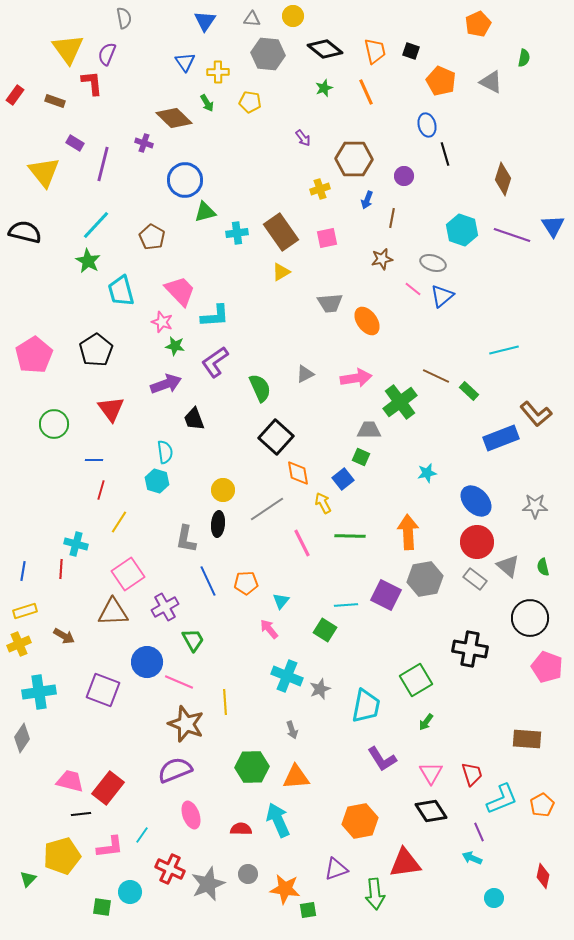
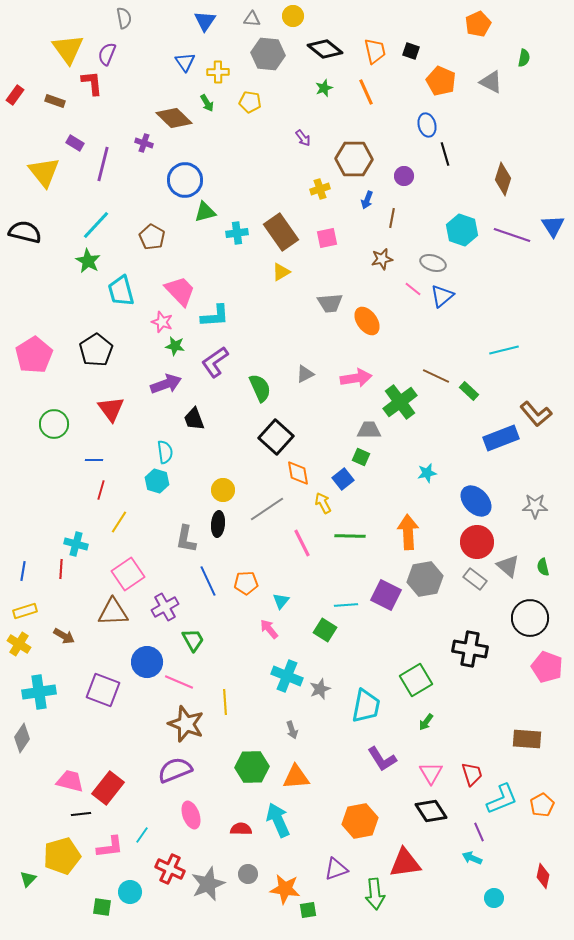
yellow cross at (19, 644): rotated 35 degrees counterclockwise
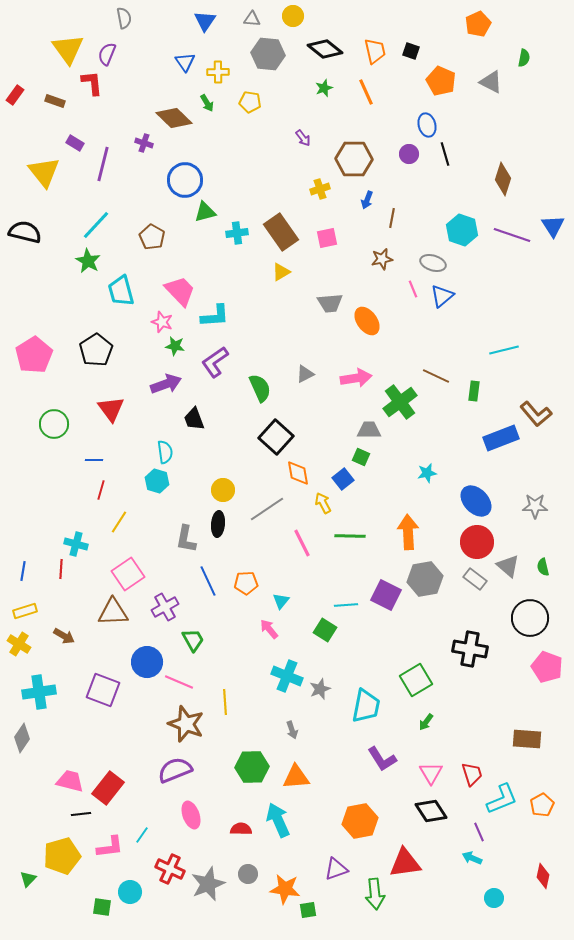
purple circle at (404, 176): moved 5 px right, 22 px up
pink line at (413, 289): rotated 30 degrees clockwise
green rectangle at (469, 391): moved 5 px right; rotated 54 degrees clockwise
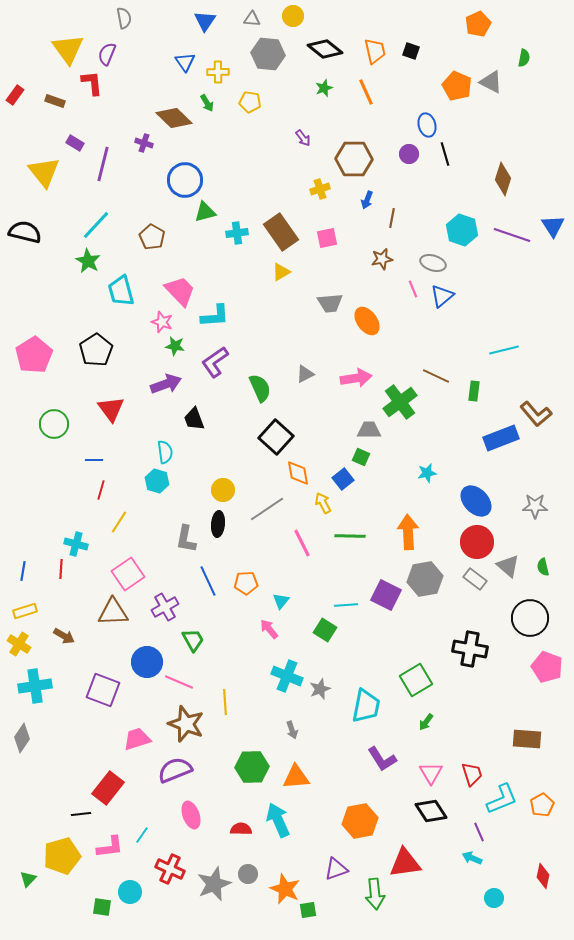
orange pentagon at (441, 81): moved 16 px right, 5 px down
cyan cross at (39, 692): moved 4 px left, 6 px up
pink trapezoid at (70, 781): moved 67 px right, 42 px up; rotated 32 degrees counterclockwise
gray star at (208, 884): moved 6 px right
orange star at (285, 889): rotated 16 degrees clockwise
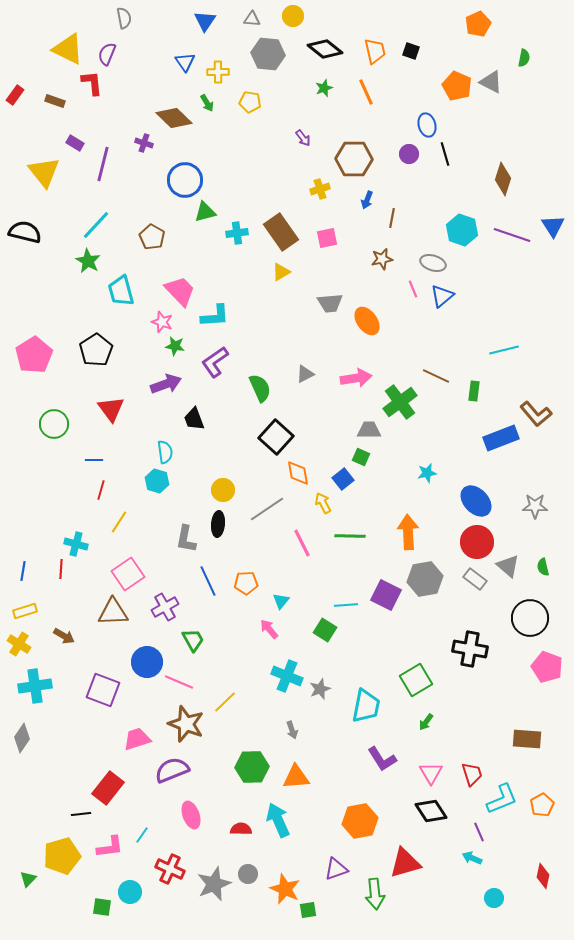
yellow triangle at (68, 49): rotated 28 degrees counterclockwise
yellow line at (225, 702): rotated 50 degrees clockwise
purple semicircle at (175, 770): moved 3 px left
red triangle at (405, 863): rotated 8 degrees counterclockwise
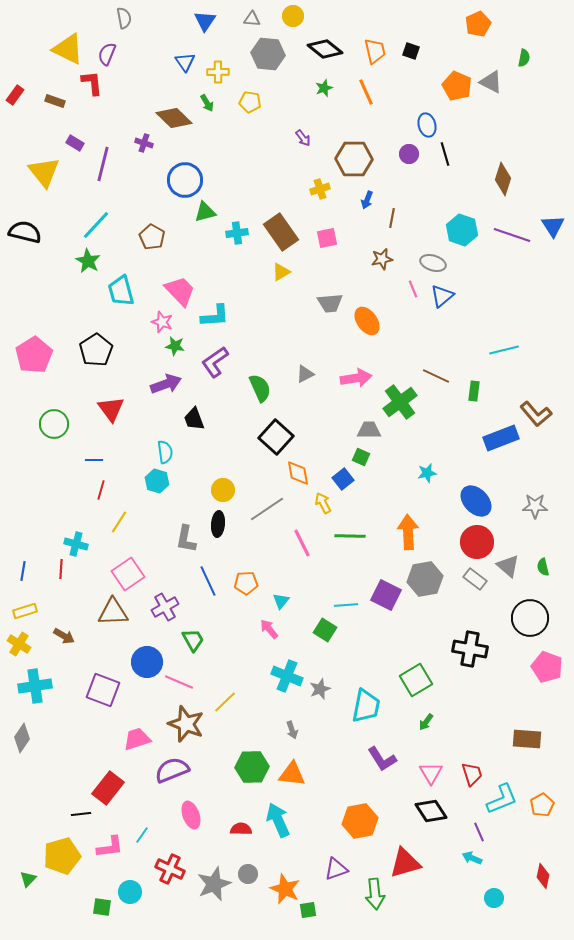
orange triangle at (296, 777): moved 4 px left, 3 px up; rotated 12 degrees clockwise
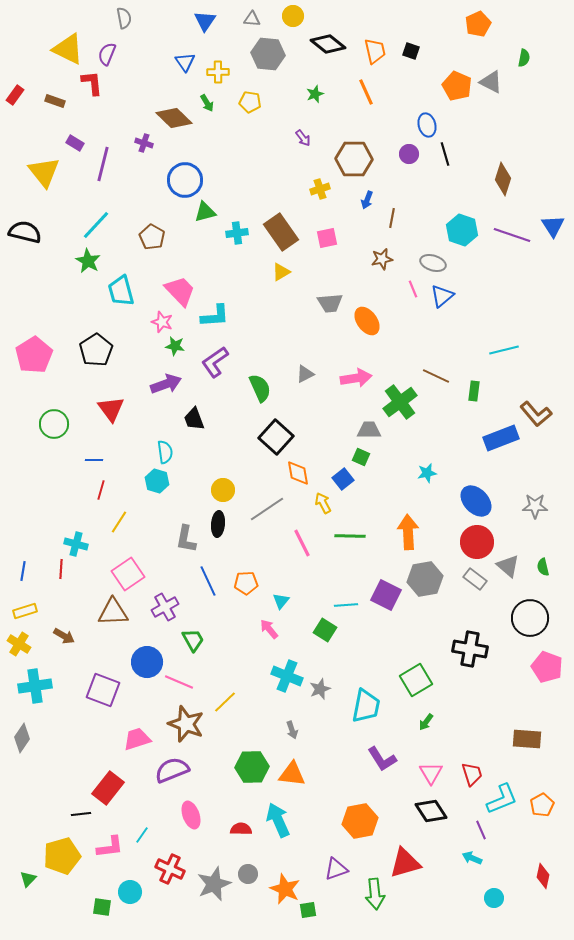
black diamond at (325, 49): moved 3 px right, 5 px up
green star at (324, 88): moved 9 px left, 6 px down
purple line at (479, 832): moved 2 px right, 2 px up
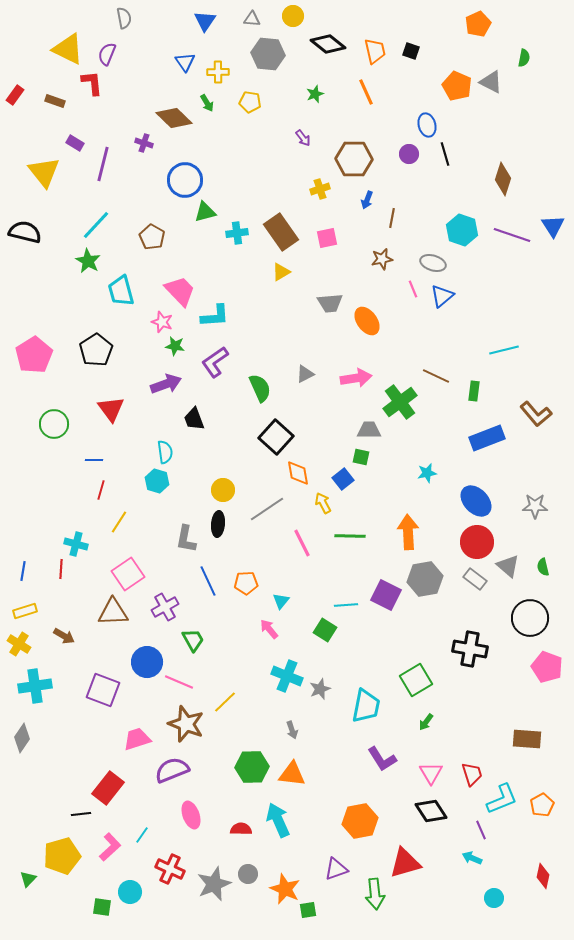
blue rectangle at (501, 438): moved 14 px left
green square at (361, 457): rotated 12 degrees counterclockwise
pink L-shape at (110, 847): rotated 36 degrees counterclockwise
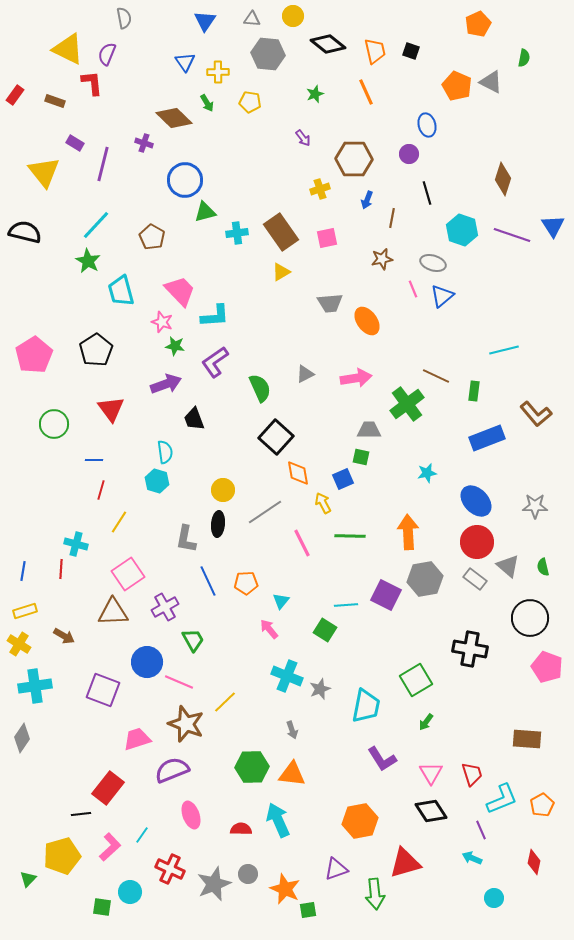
black line at (445, 154): moved 18 px left, 39 px down
green cross at (400, 402): moved 7 px right, 2 px down
blue square at (343, 479): rotated 15 degrees clockwise
gray line at (267, 509): moved 2 px left, 3 px down
red diamond at (543, 876): moved 9 px left, 14 px up
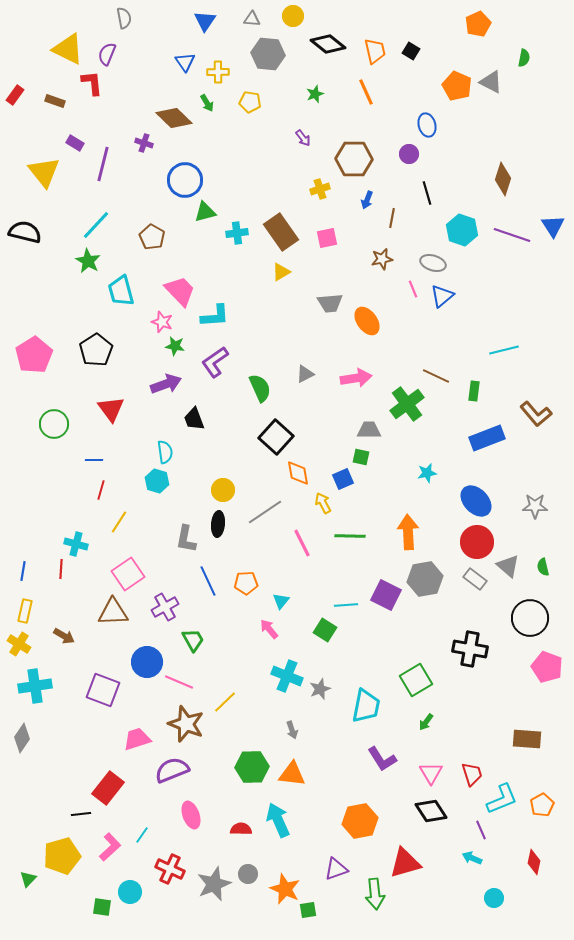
black square at (411, 51): rotated 12 degrees clockwise
yellow rectangle at (25, 611): rotated 60 degrees counterclockwise
